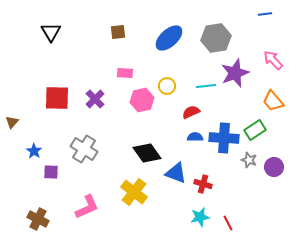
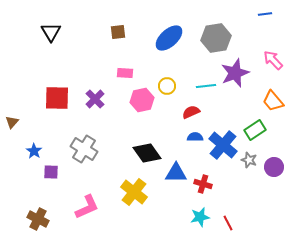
blue cross: moved 1 px left, 7 px down; rotated 36 degrees clockwise
blue triangle: rotated 20 degrees counterclockwise
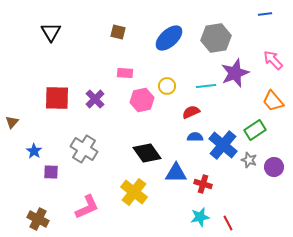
brown square: rotated 21 degrees clockwise
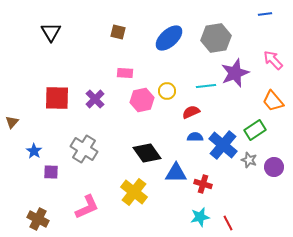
yellow circle: moved 5 px down
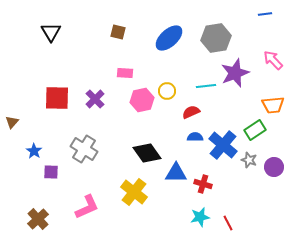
orange trapezoid: moved 4 px down; rotated 55 degrees counterclockwise
brown cross: rotated 20 degrees clockwise
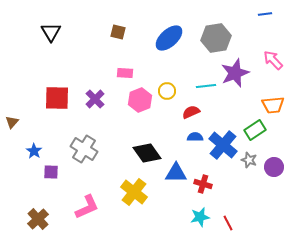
pink hexagon: moved 2 px left; rotated 10 degrees counterclockwise
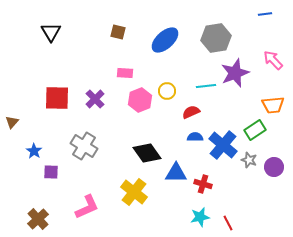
blue ellipse: moved 4 px left, 2 px down
gray cross: moved 3 px up
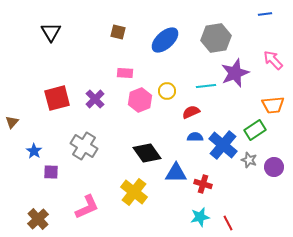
red square: rotated 16 degrees counterclockwise
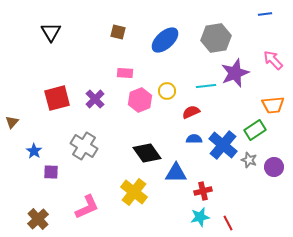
blue semicircle: moved 1 px left, 2 px down
red cross: moved 7 px down; rotated 30 degrees counterclockwise
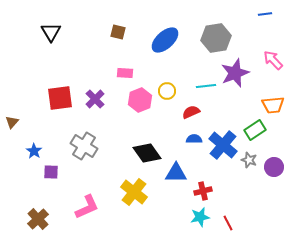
red square: moved 3 px right; rotated 8 degrees clockwise
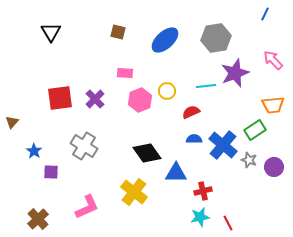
blue line: rotated 56 degrees counterclockwise
